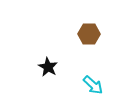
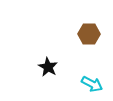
cyan arrow: moved 1 px left, 1 px up; rotated 15 degrees counterclockwise
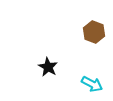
brown hexagon: moved 5 px right, 2 px up; rotated 20 degrees clockwise
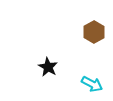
brown hexagon: rotated 10 degrees clockwise
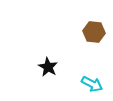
brown hexagon: rotated 25 degrees counterclockwise
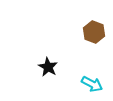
brown hexagon: rotated 15 degrees clockwise
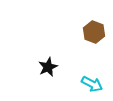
black star: rotated 18 degrees clockwise
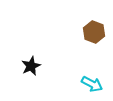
black star: moved 17 px left, 1 px up
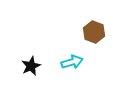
cyan arrow: moved 20 px left, 22 px up; rotated 45 degrees counterclockwise
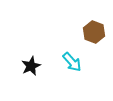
cyan arrow: rotated 65 degrees clockwise
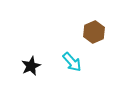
brown hexagon: rotated 15 degrees clockwise
